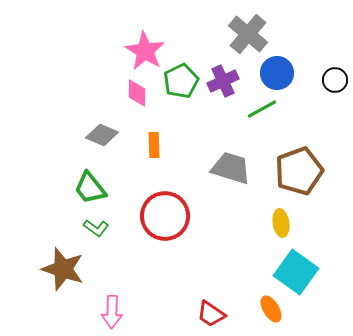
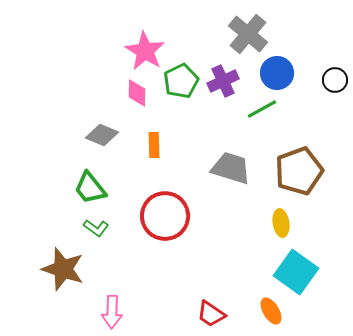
orange ellipse: moved 2 px down
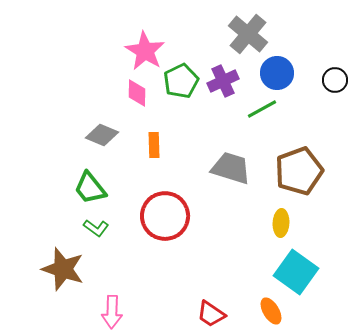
yellow ellipse: rotated 12 degrees clockwise
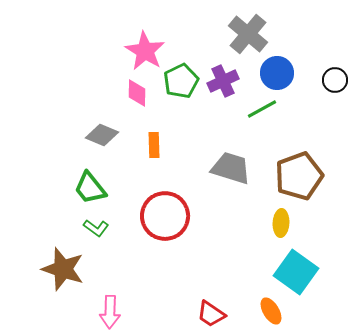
brown pentagon: moved 5 px down
pink arrow: moved 2 px left
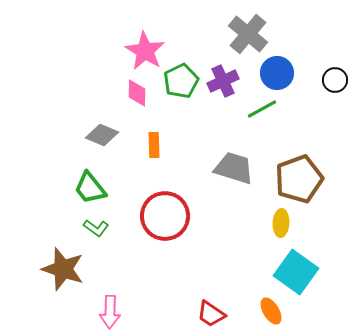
gray trapezoid: moved 3 px right
brown pentagon: moved 3 px down
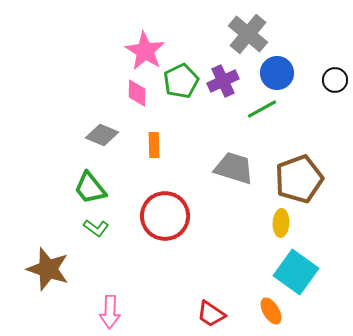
brown star: moved 15 px left
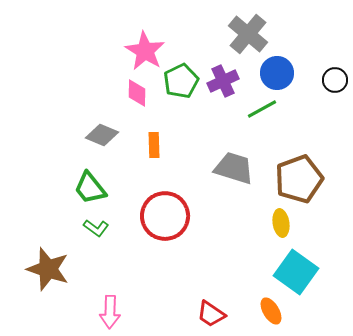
yellow ellipse: rotated 12 degrees counterclockwise
